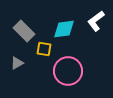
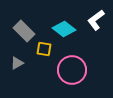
white L-shape: moved 1 px up
cyan diamond: rotated 45 degrees clockwise
pink circle: moved 4 px right, 1 px up
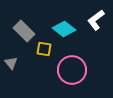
gray triangle: moved 6 px left; rotated 40 degrees counterclockwise
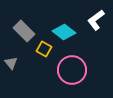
cyan diamond: moved 3 px down
yellow square: rotated 21 degrees clockwise
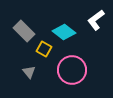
gray triangle: moved 18 px right, 9 px down
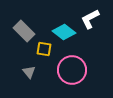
white L-shape: moved 6 px left, 1 px up; rotated 10 degrees clockwise
yellow square: rotated 21 degrees counterclockwise
